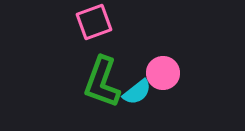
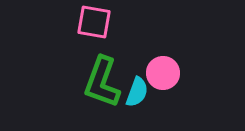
pink square: rotated 30 degrees clockwise
cyan semicircle: rotated 32 degrees counterclockwise
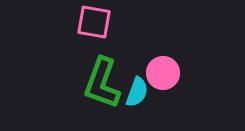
green L-shape: moved 1 px down
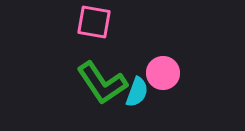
green L-shape: rotated 54 degrees counterclockwise
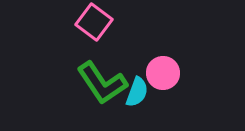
pink square: rotated 27 degrees clockwise
